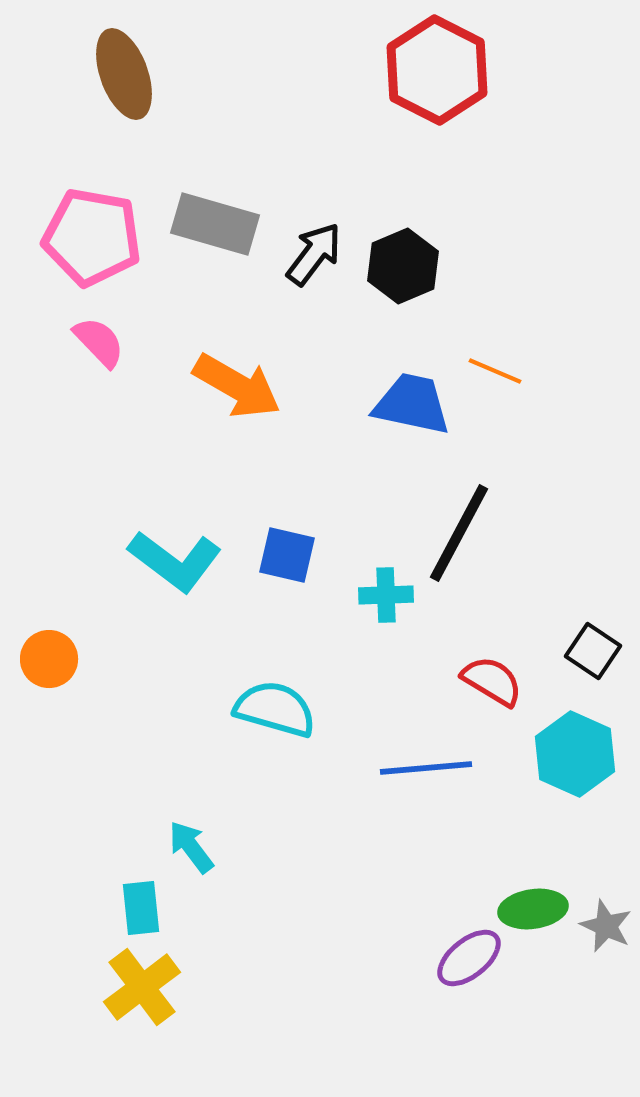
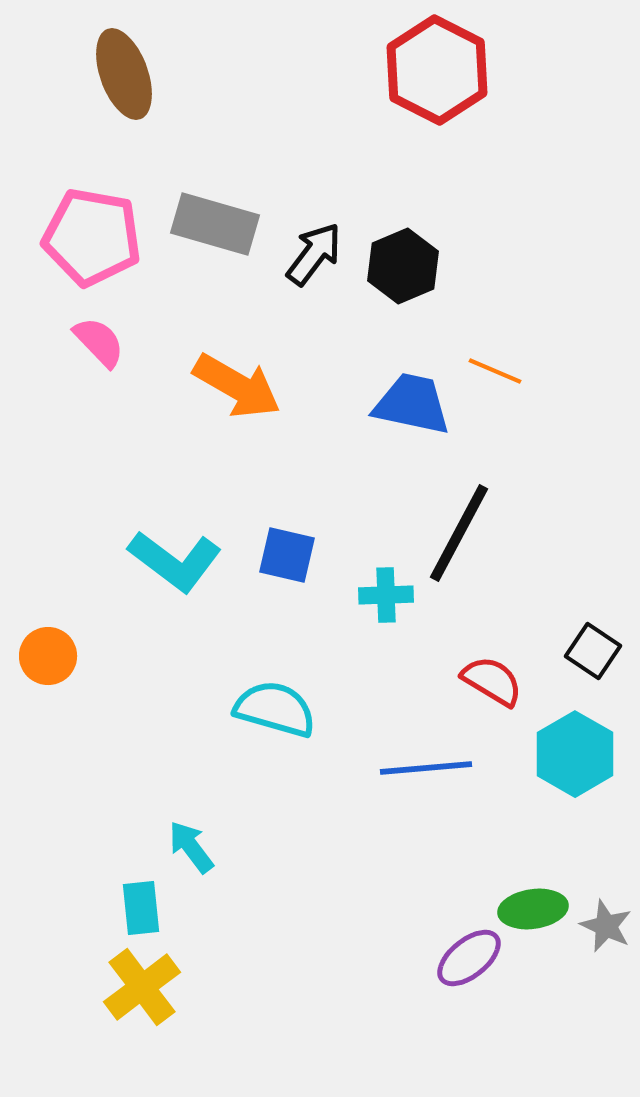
orange circle: moved 1 px left, 3 px up
cyan hexagon: rotated 6 degrees clockwise
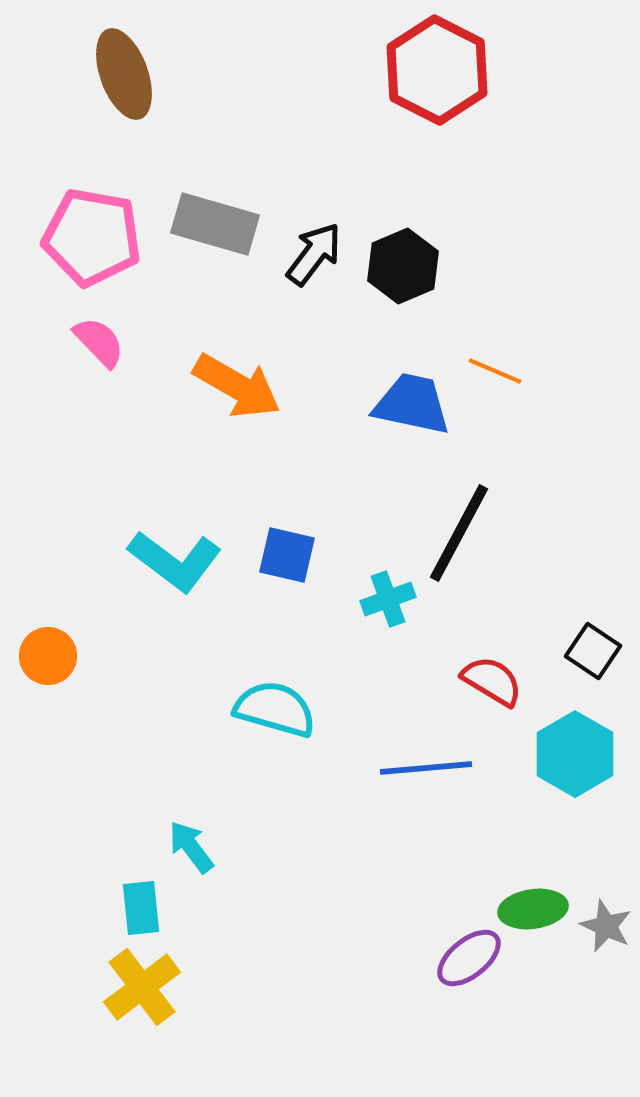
cyan cross: moved 2 px right, 4 px down; rotated 18 degrees counterclockwise
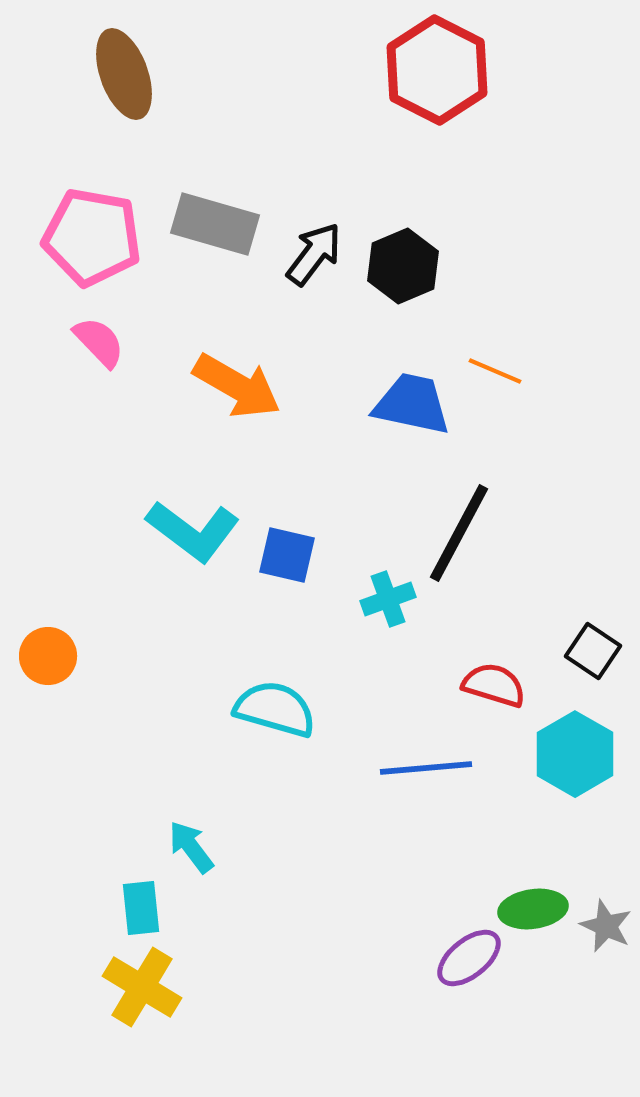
cyan L-shape: moved 18 px right, 30 px up
red semicircle: moved 2 px right, 4 px down; rotated 14 degrees counterclockwise
yellow cross: rotated 22 degrees counterclockwise
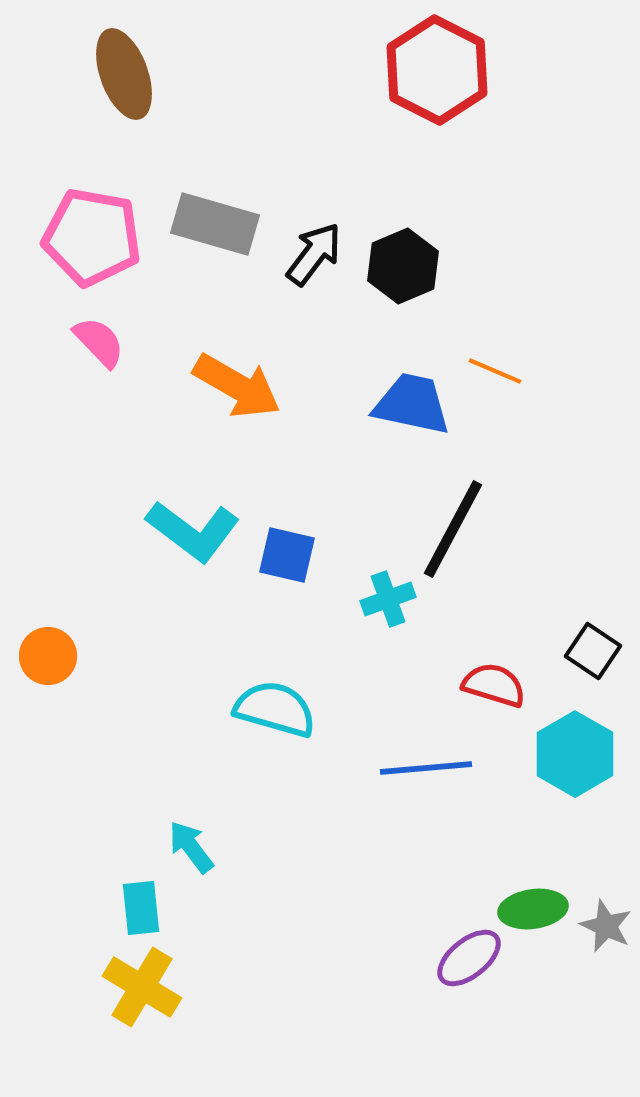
black line: moved 6 px left, 4 px up
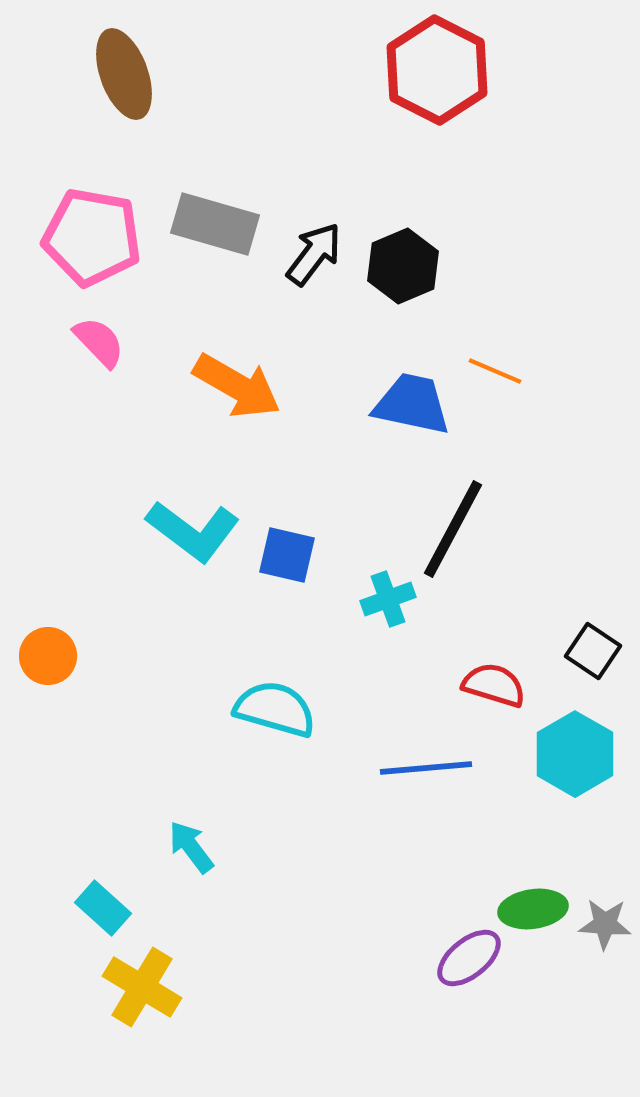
cyan rectangle: moved 38 px left; rotated 42 degrees counterclockwise
gray star: moved 1 px left, 2 px up; rotated 20 degrees counterclockwise
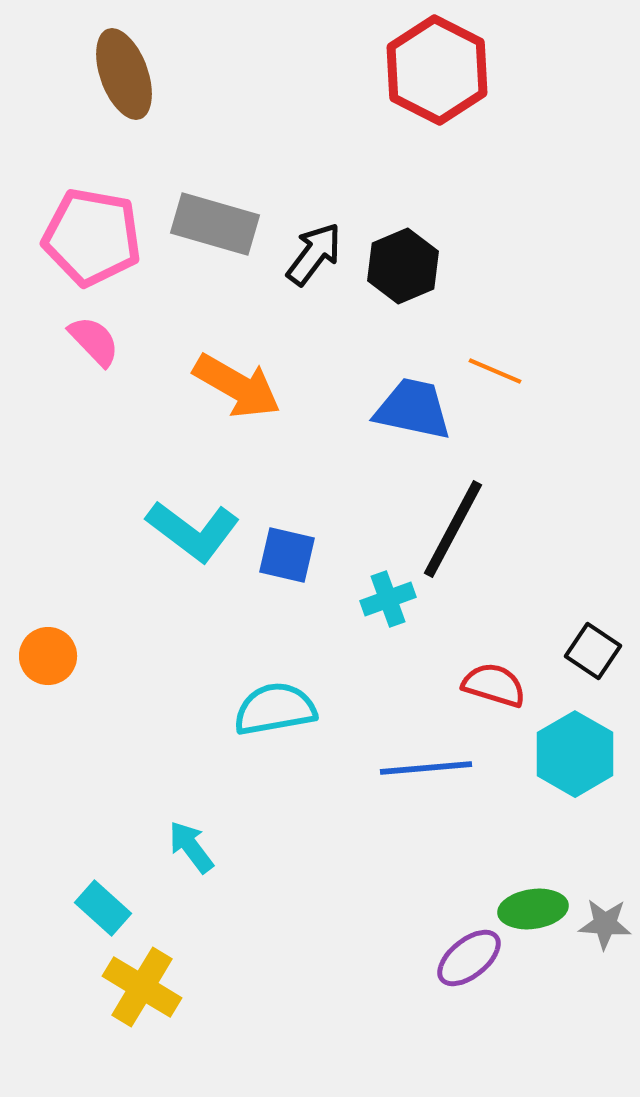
pink semicircle: moved 5 px left, 1 px up
blue trapezoid: moved 1 px right, 5 px down
cyan semicircle: rotated 26 degrees counterclockwise
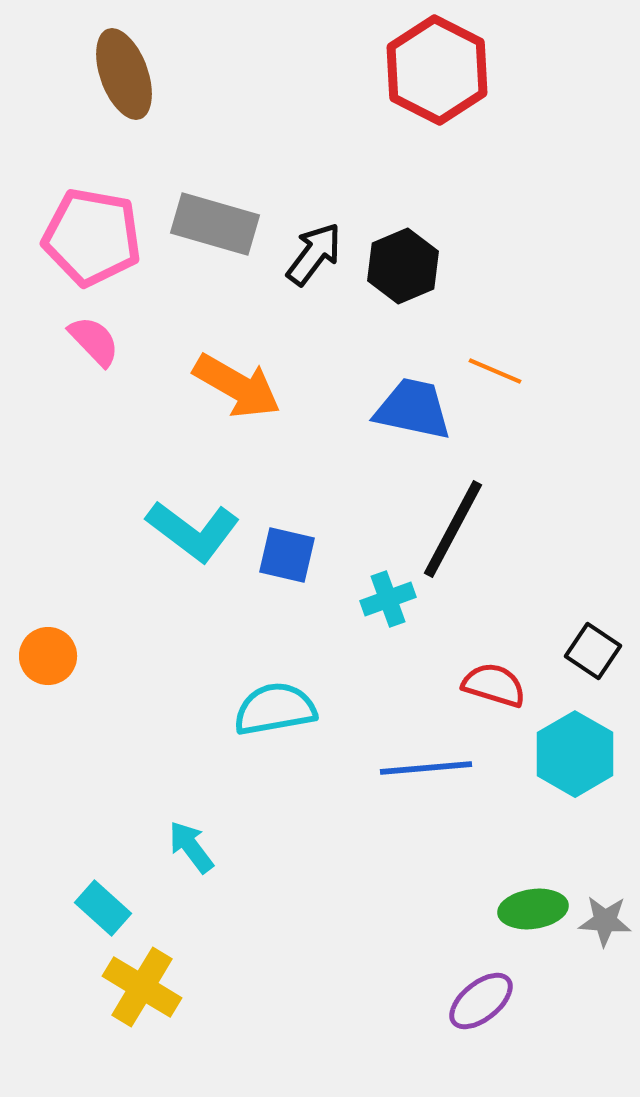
gray star: moved 3 px up
purple ellipse: moved 12 px right, 43 px down
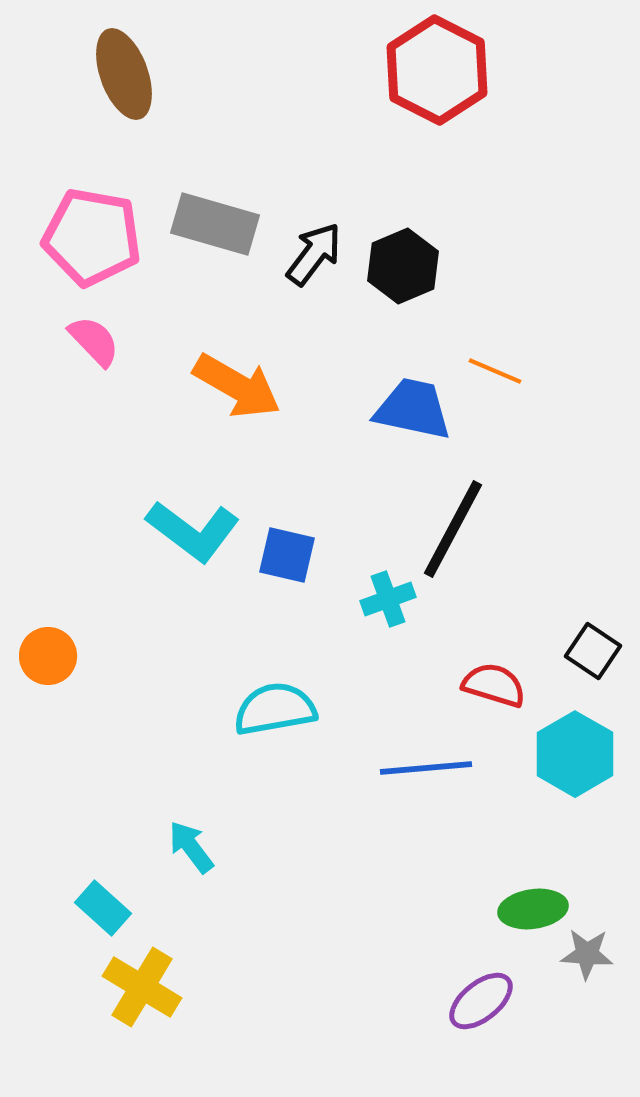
gray star: moved 18 px left, 33 px down
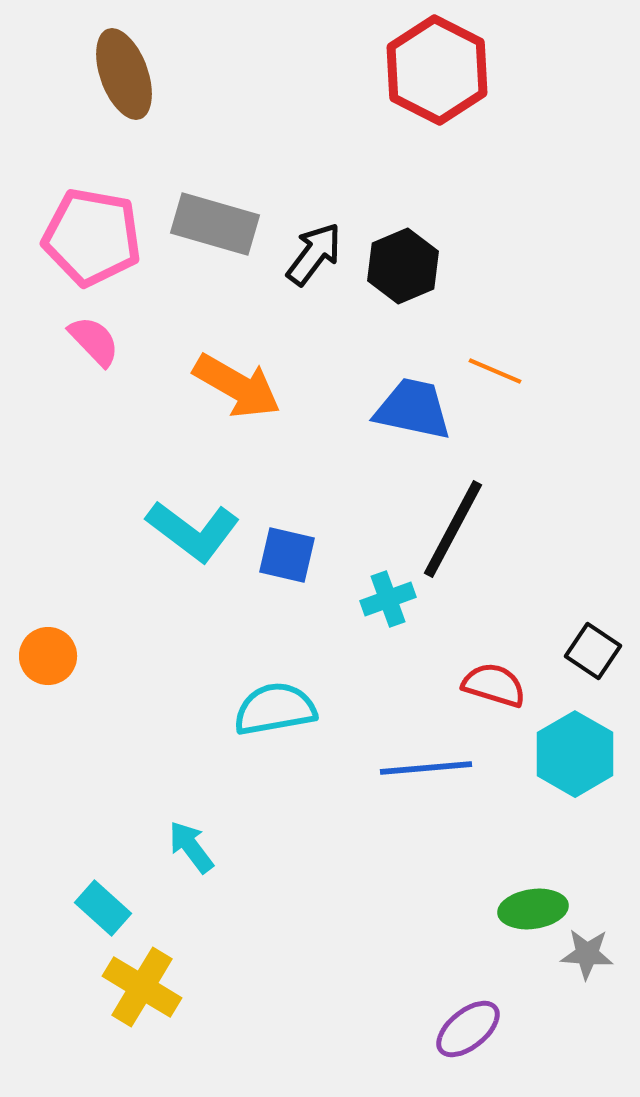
purple ellipse: moved 13 px left, 28 px down
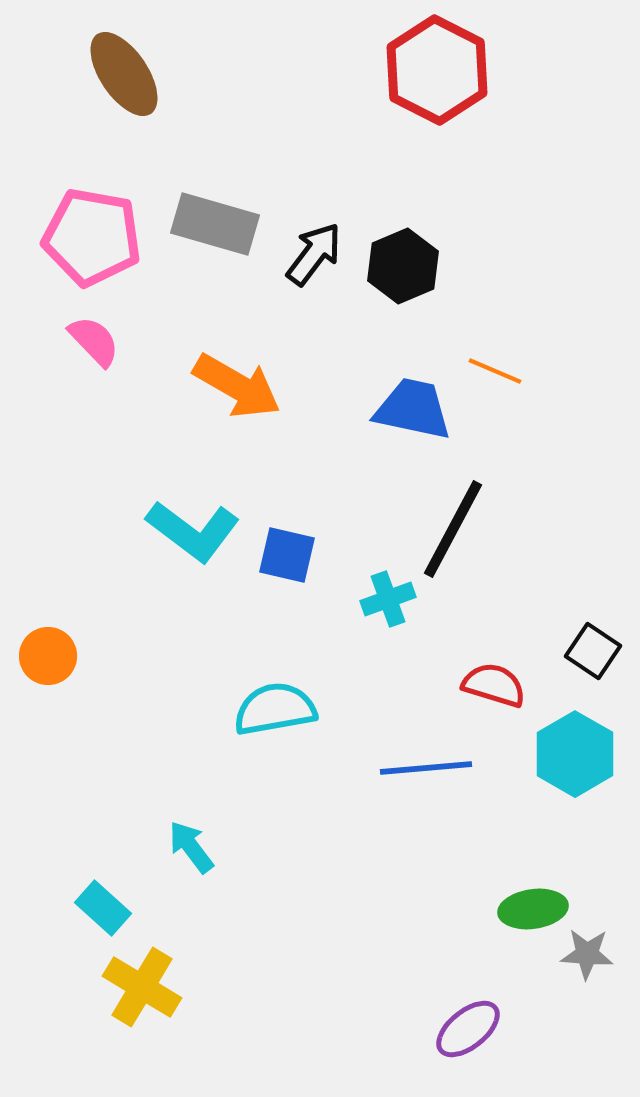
brown ellipse: rotated 14 degrees counterclockwise
